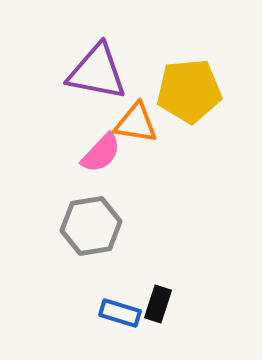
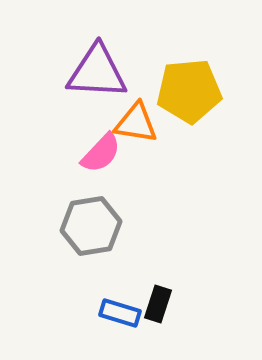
purple triangle: rotated 8 degrees counterclockwise
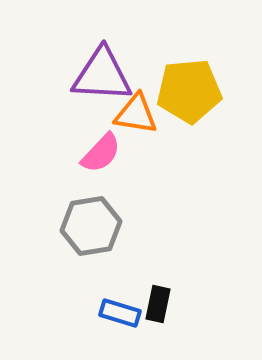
purple triangle: moved 5 px right, 3 px down
orange triangle: moved 9 px up
black rectangle: rotated 6 degrees counterclockwise
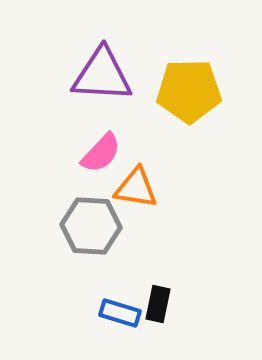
yellow pentagon: rotated 4 degrees clockwise
orange triangle: moved 74 px down
gray hexagon: rotated 12 degrees clockwise
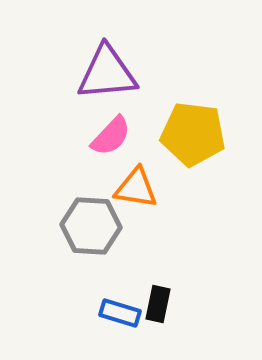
purple triangle: moved 5 px right, 2 px up; rotated 8 degrees counterclockwise
yellow pentagon: moved 4 px right, 43 px down; rotated 8 degrees clockwise
pink semicircle: moved 10 px right, 17 px up
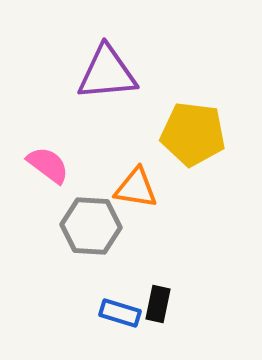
pink semicircle: moved 63 px left, 29 px down; rotated 96 degrees counterclockwise
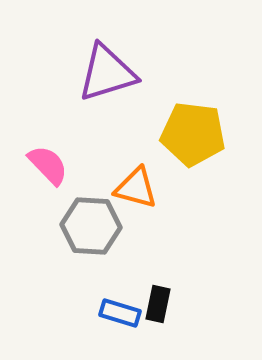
purple triangle: rotated 12 degrees counterclockwise
pink semicircle: rotated 9 degrees clockwise
orange triangle: rotated 6 degrees clockwise
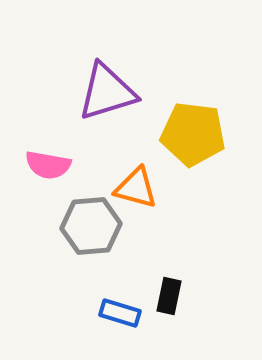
purple triangle: moved 19 px down
pink semicircle: rotated 144 degrees clockwise
gray hexagon: rotated 8 degrees counterclockwise
black rectangle: moved 11 px right, 8 px up
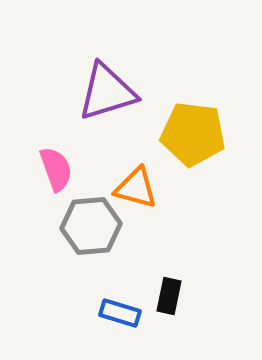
pink semicircle: moved 8 px right, 4 px down; rotated 120 degrees counterclockwise
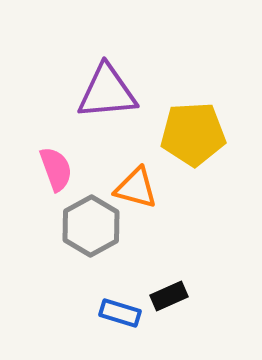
purple triangle: rotated 12 degrees clockwise
yellow pentagon: rotated 10 degrees counterclockwise
gray hexagon: rotated 24 degrees counterclockwise
black rectangle: rotated 54 degrees clockwise
